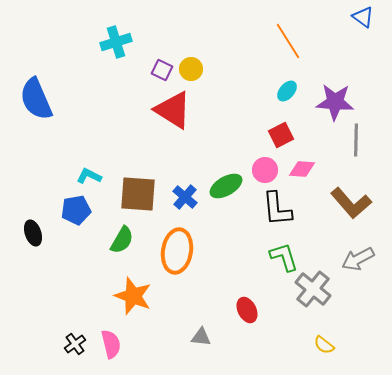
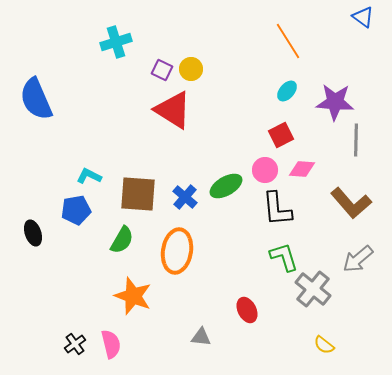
gray arrow: rotated 12 degrees counterclockwise
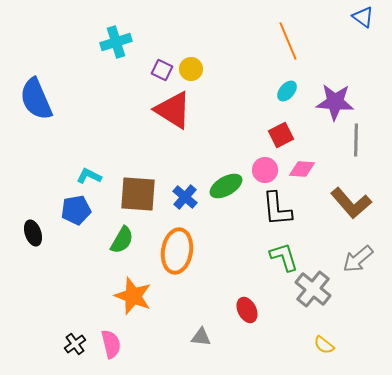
orange line: rotated 9 degrees clockwise
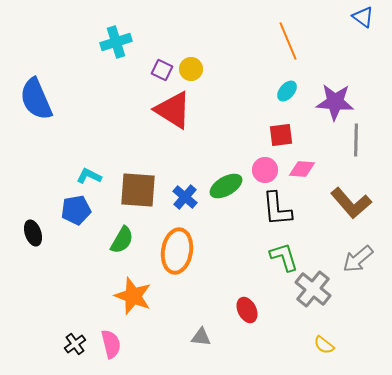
red square: rotated 20 degrees clockwise
brown square: moved 4 px up
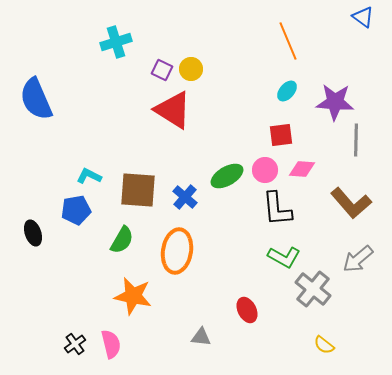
green ellipse: moved 1 px right, 10 px up
green L-shape: rotated 136 degrees clockwise
orange star: rotated 9 degrees counterclockwise
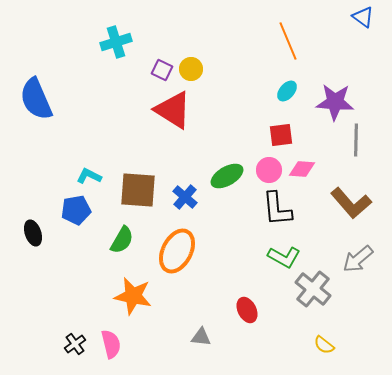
pink circle: moved 4 px right
orange ellipse: rotated 18 degrees clockwise
